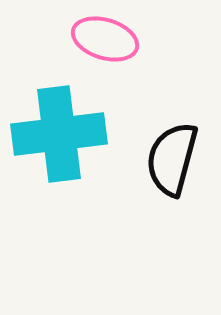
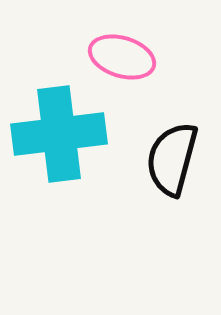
pink ellipse: moved 17 px right, 18 px down
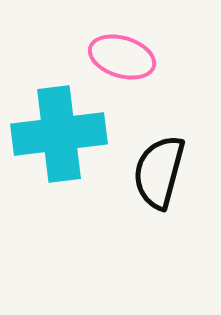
black semicircle: moved 13 px left, 13 px down
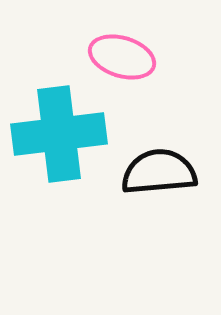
black semicircle: rotated 70 degrees clockwise
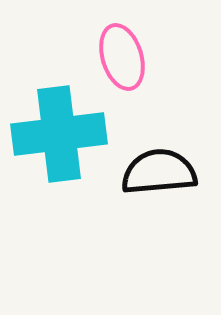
pink ellipse: rotated 56 degrees clockwise
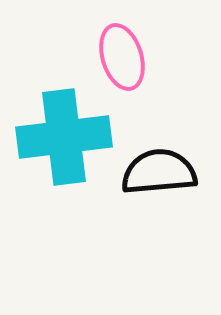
cyan cross: moved 5 px right, 3 px down
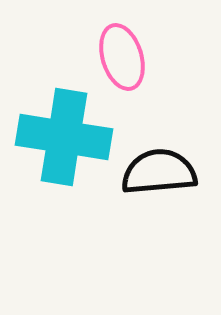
cyan cross: rotated 16 degrees clockwise
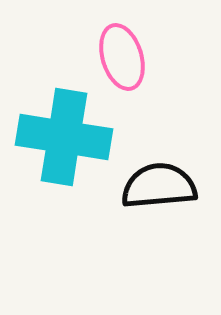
black semicircle: moved 14 px down
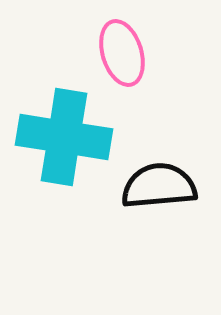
pink ellipse: moved 4 px up
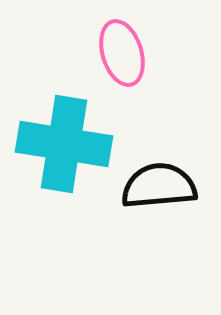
cyan cross: moved 7 px down
